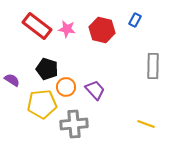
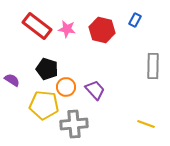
yellow pentagon: moved 2 px right, 1 px down; rotated 12 degrees clockwise
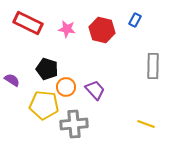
red rectangle: moved 9 px left, 3 px up; rotated 12 degrees counterclockwise
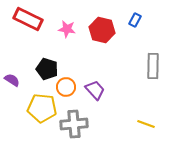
red rectangle: moved 4 px up
yellow pentagon: moved 2 px left, 3 px down
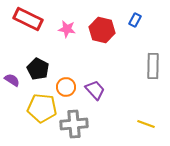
black pentagon: moved 9 px left; rotated 10 degrees clockwise
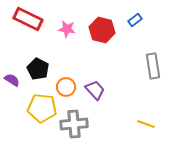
blue rectangle: rotated 24 degrees clockwise
gray rectangle: rotated 10 degrees counterclockwise
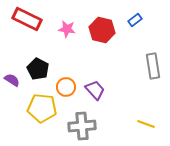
red rectangle: moved 1 px left
gray cross: moved 8 px right, 2 px down
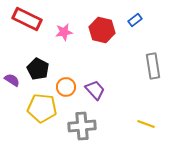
pink star: moved 3 px left, 3 px down; rotated 18 degrees counterclockwise
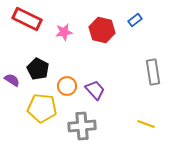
gray rectangle: moved 6 px down
orange circle: moved 1 px right, 1 px up
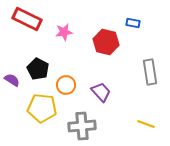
blue rectangle: moved 2 px left, 3 px down; rotated 48 degrees clockwise
red hexagon: moved 4 px right, 12 px down
gray rectangle: moved 3 px left
orange circle: moved 1 px left, 1 px up
purple trapezoid: moved 6 px right, 2 px down
